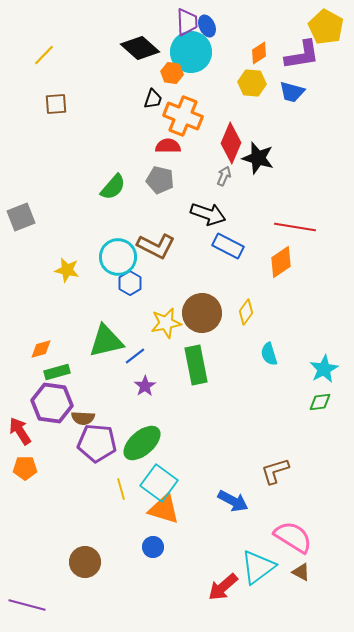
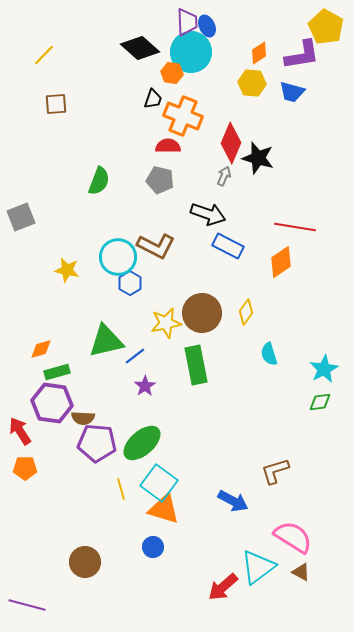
green semicircle at (113, 187): moved 14 px left, 6 px up; rotated 20 degrees counterclockwise
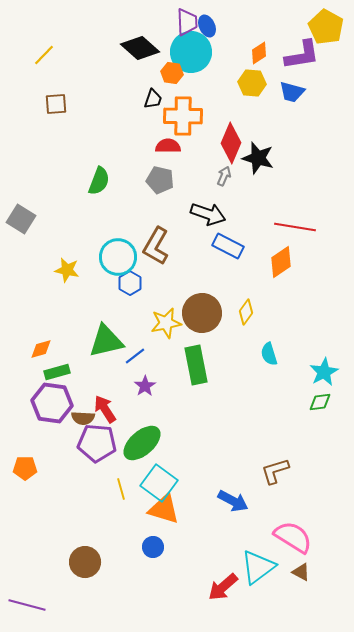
orange cross at (183, 116): rotated 21 degrees counterclockwise
gray square at (21, 217): moved 2 px down; rotated 36 degrees counterclockwise
brown L-shape at (156, 246): rotated 93 degrees clockwise
cyan star at (324, 369): moved 3 px down
red arrow at (20, 431): moved 85 px right, 22 px up
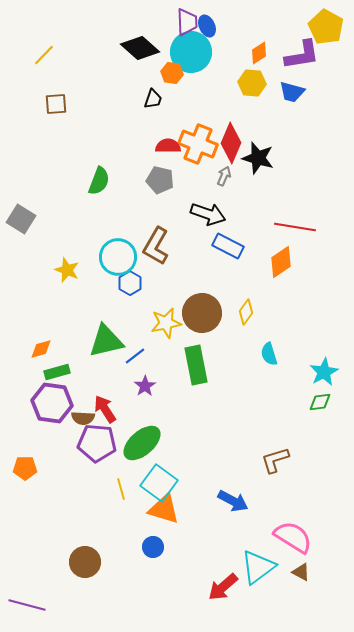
orange cross at (183, 116): moved 15 px right, 28 px down; rotated 21 degrees clockwise
yellow star at (67, 270): rotated 10 degrees clockwise
brown L-shape at (275, 471): moved 11 px up
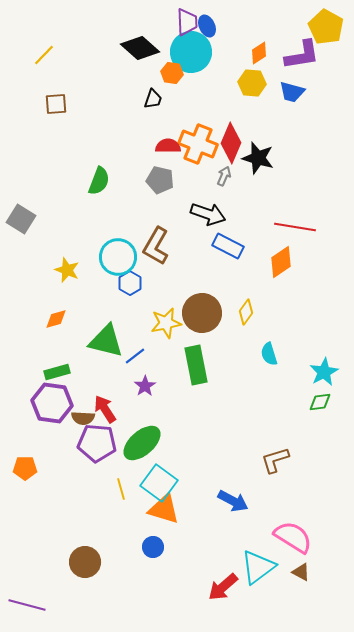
green triangle at (106, 341): rotated 27 degrees clockwise
orange diamond at (41, 349): moved 15 px right, 30 px up
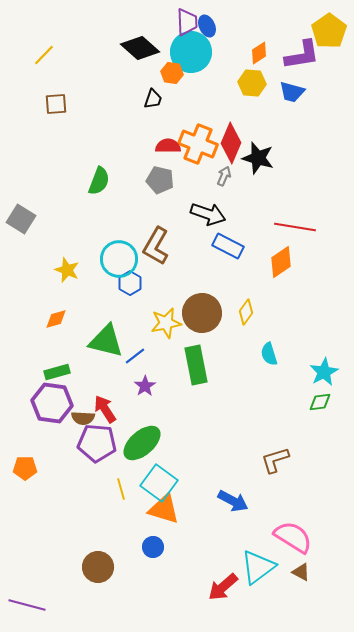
yellow pentagon at (326, 27): moved 3 px right, 4 px down; rotated 8 degrees clockwise
cyan circle at (118, 257): moved 1 px right, 2 px down
brown circle at (85, 562): moved 13 px right, 5 px down
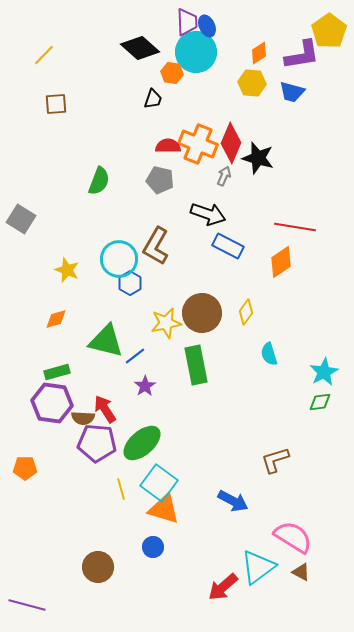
cyan circle at (191, 52): moved 5 px right
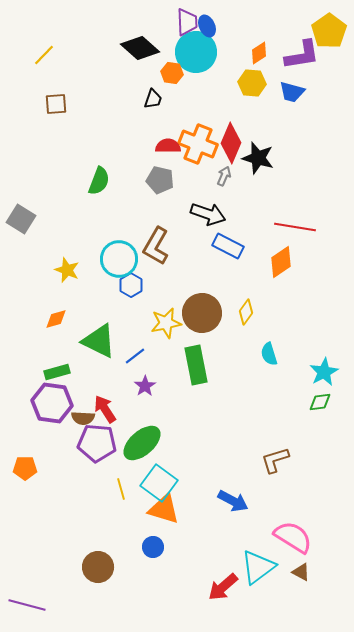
blue hexagon at (130, 283): moved 1 px right, 2 px down
green triangle at (106, 341): moved 7 px left; rotated 12 degrees clockwise
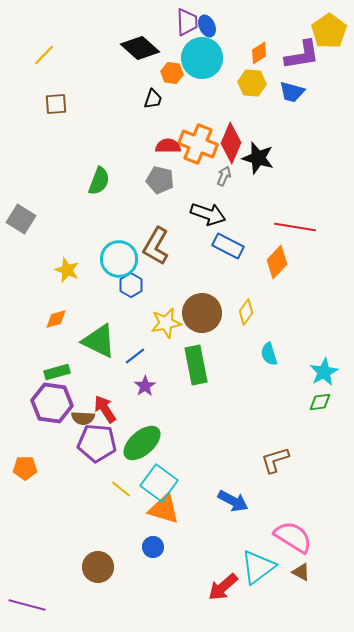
cyan circle at (196, 52): moved 6 px right, 6 px down
orange diamond at (281, 262): moved 4 px left; rotated 12 degrees counterclockwise
yellow line at (121, 489): rotated 35 degrees counterclockwise
